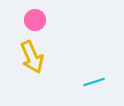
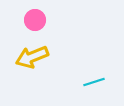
yellow arrow: rotated 92 degrees clockwise
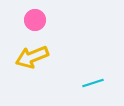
cyan line: moved 1 px left, 1 px down
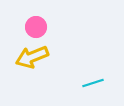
pink circle: moved 1 px right, 7 px down
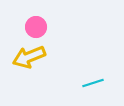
yellow arrow: moved 3 px left
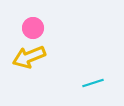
pink circle: moved 3 px left, 1 px down
